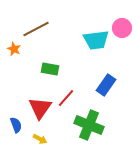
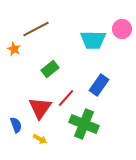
pink circle: moved 1 px down
cyan trapezoid: moved 3 px left; rotated 8 degrees clockwise
green rectangle: rotated 48 degrees counterclockwise
blue rectangle: moved 7 px left
green cross: moved 5 px left, 1 px up
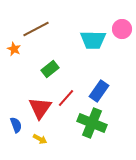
blue rectangle: moved 6 px down
green cross: moved 8 px right, 1 px up
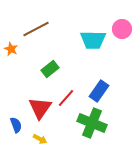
orange star: moved 3 px left
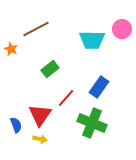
cyan trapezoid: moved 1 px left
blue rectangle: moved 4 px up
red triangle: moved 7 px down
yellow arrow: rotated 16 degrees counterclockwise
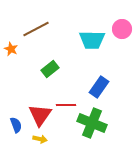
red line: moved 7 px down; rotated 48 degrees clockwise
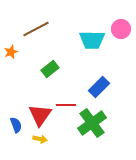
pink circle: moved 1 px left
orange star: moved 3 px down; rotated 24 degrees clockwise
blue rectangle: rotated 10 degrees clockwise
green cross: rotated 32 degrees clockwise
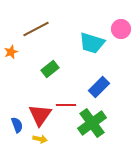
cyan trapezoid: moved 3 px down; rotated 16 degrees clockwise
blue semicircle: moved 1 px right
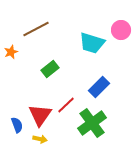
pink circle: moved 1 px down
red line: rotated 42 degrees counterclockwise
